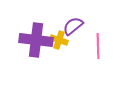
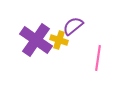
purple cross: rotated 28 degrees clockwise
pink line: moved 12 px down; rotated 10 degrees clockwise
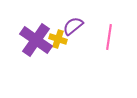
yellow cross: moved 1 px left, 1 px up
pink line: moved 11 px right, 21 px up
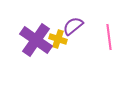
pink line: rotated 15 degrees counterclockwise
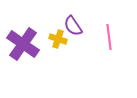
purple semicircle: rotated 85 degrees counterclockwise
purple cross: moved 13 px left, 4 px down
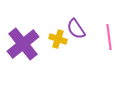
purple semicircle: moved 3 px right, 3 px down
purple cross: rotated 16 degrees clockwise
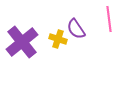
pink line: moved 18 px up
purple cross: moved 1 px left, 2 px up
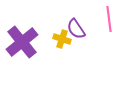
yellow cross: moved 4 px right
